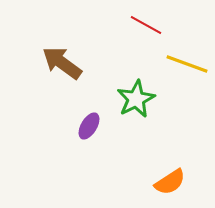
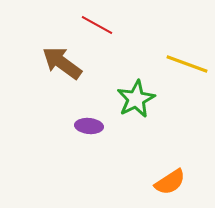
red line: moved 49 px left
purple ellipse: rotated 64 degrees clockwise
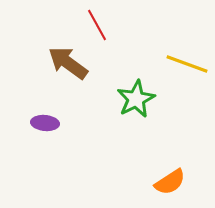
red line: rotated 32 degrees clockwise
brown arrow: moved 6 px right
purple ellipse: moved 44 px left, 3 px up
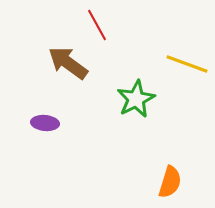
orange semicircle: rotated 40 degrees counterclockwise
